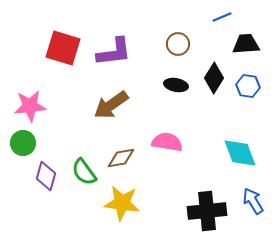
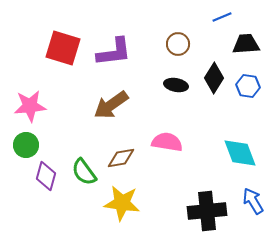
green circle: moved 3 px right, 2 px down
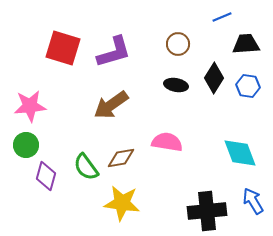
purple L-shape: rotated 9 degrees counterclockwise
green semicircle: moved 2 px right, 5 px up
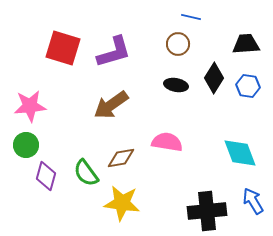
blue line: moved 31 px left; rotated 36 degrees clockwise
green semicircle: moved 6 px down
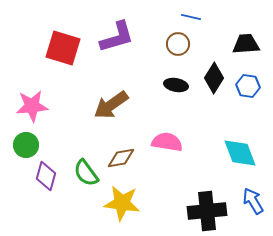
purple L-shape: moved 3 px right, 15 px up
pink star: moved 2 px right
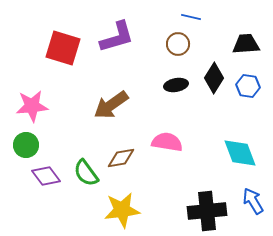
black ellipse: rotated 20 degrees counterclockwise
purple diamond: rotated 52 degrees counterclockwise
yellow star: moved 7 px down; rotated 15 degrees counterclockwise
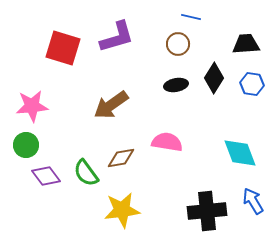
blue hexagon: moved 4 px right, 2 px up
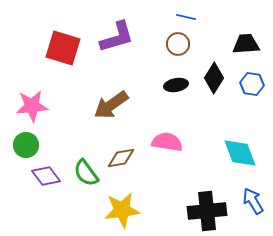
blue line: moved 5 px left
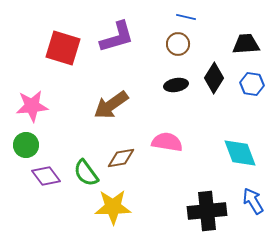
yellow star: moved 9 px left, 3 px up; rotated 6 degrees clockwise
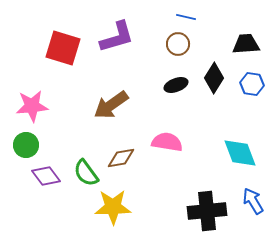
black ellipse: rotated 10 degrees counterclockwise
